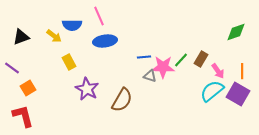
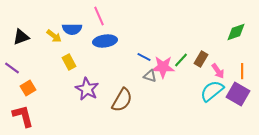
blue semicircle: moved 4 px down
blue line: rotated 32 degrees clockwise
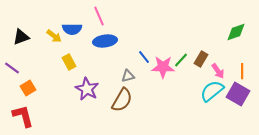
blue line: rotated 24 degrees clockwise
gray triangle: moved 22 px left; rotated 32 degrees counterclockwise
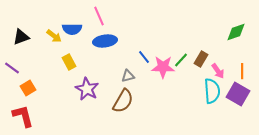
cyan semicircle: rotated 125 degrees clockwise
brown semicircle: moved 1 px right, 1 px down
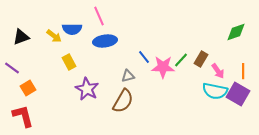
orange line: moved 1 px right
cyan semicircle: moved 3 px right; rotated 105 degrees clockwise
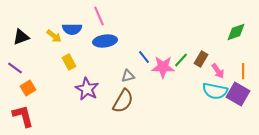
purple line: moved 3 px right
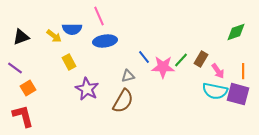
purple square: rotated 15 degrees counterclockwise
